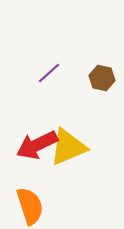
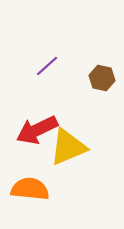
purple line: moved 2 px left, 7 px up
red arrow: moved 15 px up
orange semicircle: moved 17 px up; rotated 66 degrees counterclockwise
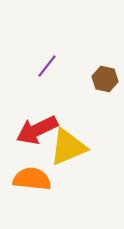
purple line: rotated 10 degrees counterclockwise
brown hexagon: moved 3 px right, 1 px down
orange semicircle: moved 2 px right, 10 px up
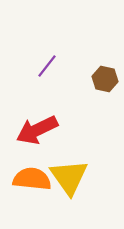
yellow triangle: moved 1 px right, 30 px down; rotated 42 degrees counterclockwise
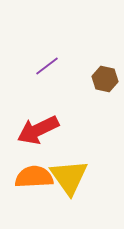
purple line: rotated 15 degrees clockwise
red arrow: moved 1 px right
orange semicircle: moved 2 px right, 2 px up; rotated 9 degrees counterclockwise
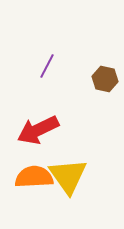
purple line: rotated 25 degrees counterclockwise
yellow triangle: moved 1 px left, 1 px up
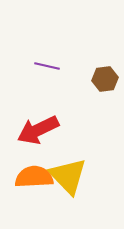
purple line: rotated 75 degrees clockwise
brown hexagon: rotated 20 degrees counterclockwise
yellow triangle: rotated 9 degrees counterclockwise
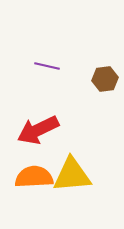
yellow triangle: moved 4 px right, 1 px up; rotated 51 degrees counterclockwise
